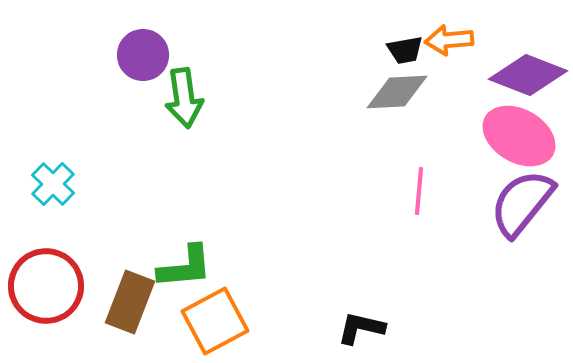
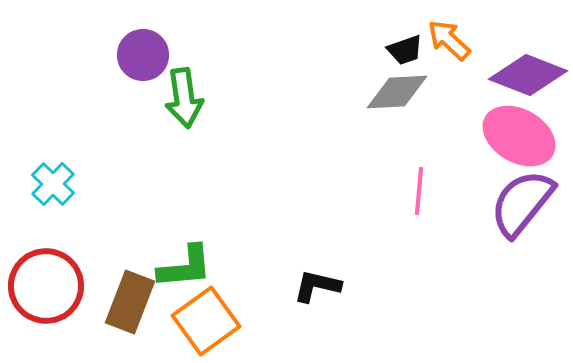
orange arrow: rotated 48 degrees clockwise
black trapezoid: rotated 9 degrees counterclockwise
orange square: moved 9 px left; rotated 8 degrees counterclockwise
black L-shape: moved 44 px left, 42 px up
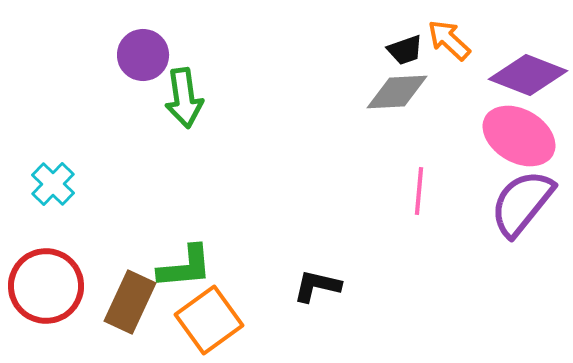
brown rectangle: rotated 4 degrees clockwise
orange square: moved 3 px right, 1 px up
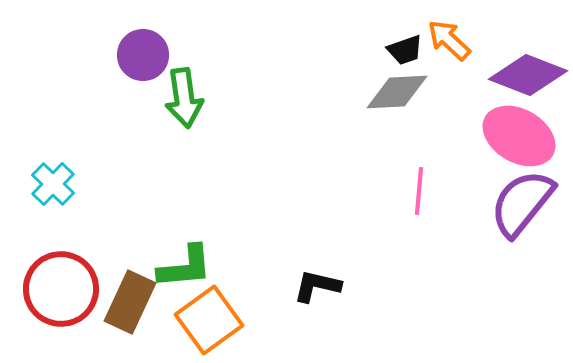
red circle: moved 15 px right, 3 px down
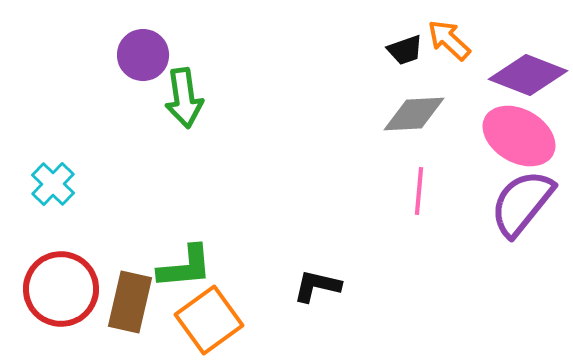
gray diamond: moved 17 px right, 22 px down
brown rectangle: rotated 12 degrees counterclockwise
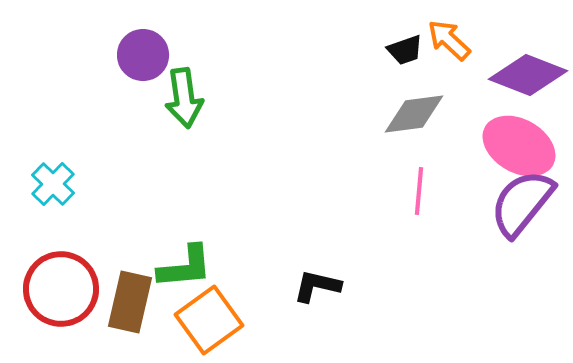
gray diamond: rotated 4 degrees counterclockwise
pink ellipse: moved 10 px down
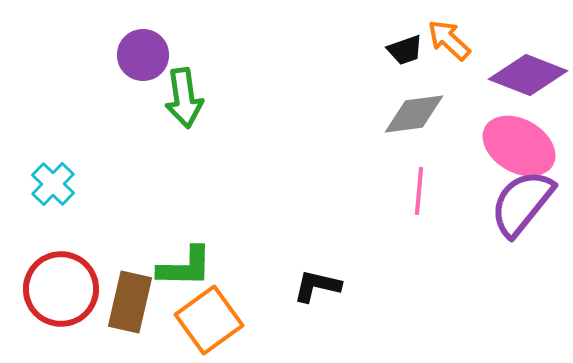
green L-shape: rotated 6 degrees clockwise
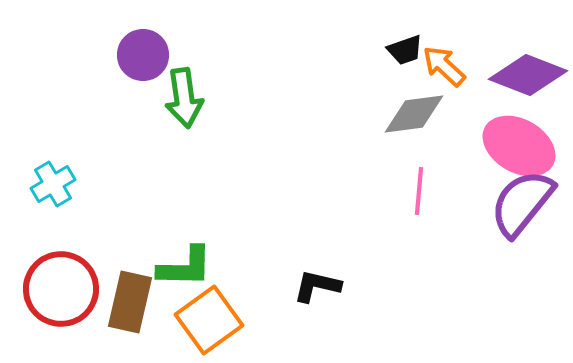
orange arrow: moved 5 px left, 26 px down
cyan cross: rotated 15 degrees clockwise
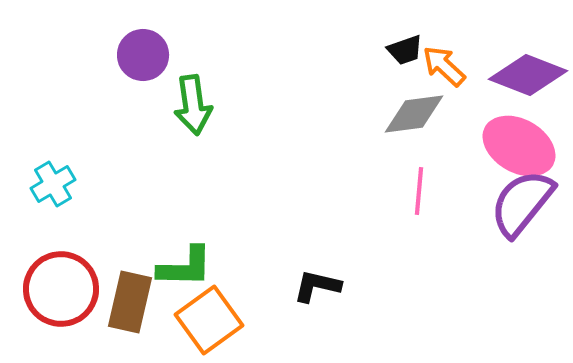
green arrow: moved 9 px right, 7 px down
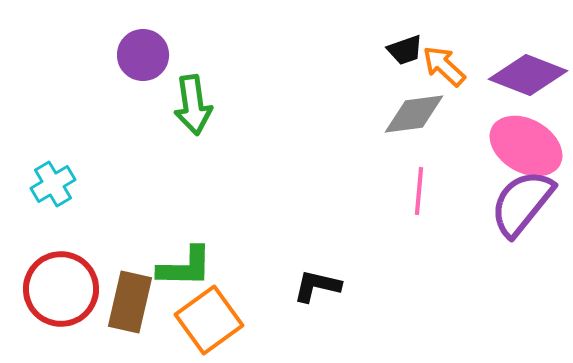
pink ellipse: moved 7 px right
